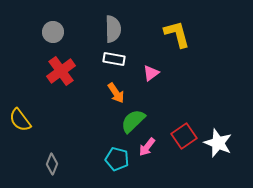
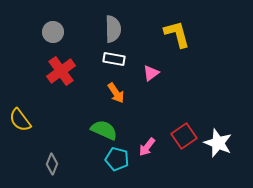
green semicircle: moved 29 px left, 9 px down; rotated 68 degrees clockwise
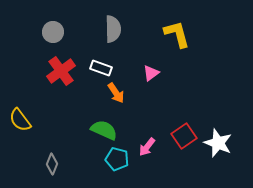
white rectangle: moved 13 px left, 9 px down; rotated 10 degrees clockwise
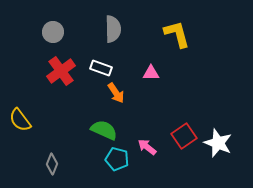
pink triangle: rotated 36 degrees clockwise
pink arrow: rotated 90 degrees clockwise
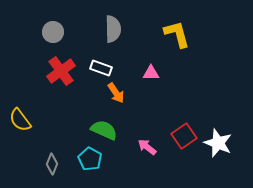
cyan pentagon: moved 27 px left; rotated 15 degrees clockwise
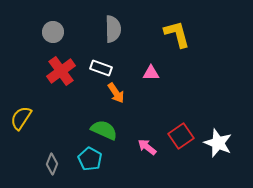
yellow semicircle: moved 1 px right, 2 px up; rotated 70 degrees clockwise
red square: moved 3 px left
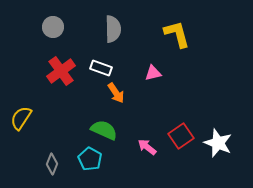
gray circle: moved 5 px up
pink triangle: moved 2 px right; rotated 12 degrees counterclockwise
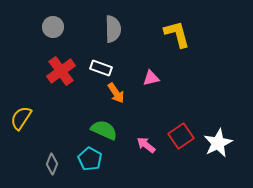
pink triangle: moved 2 px left, 5 px down
white star: rotated 24 degrees clockwise
pink arrow: moved 1 px left, 2 px up
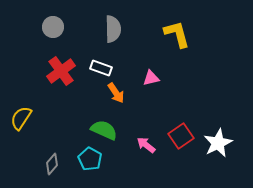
gray diamond: rotated 20 degrees clockwise
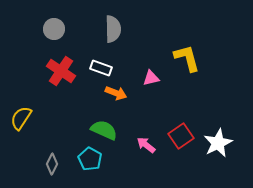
gray circle: moved 1 px right, 2 px down
yellow L-shape: moved 10 px right, 24 px down
red cross: rotated 20 degrees counterclockwise
orange arrow: rotated 35 degrees counterclockwise
gray diamond: rotated 15 degrees counterclockwise
